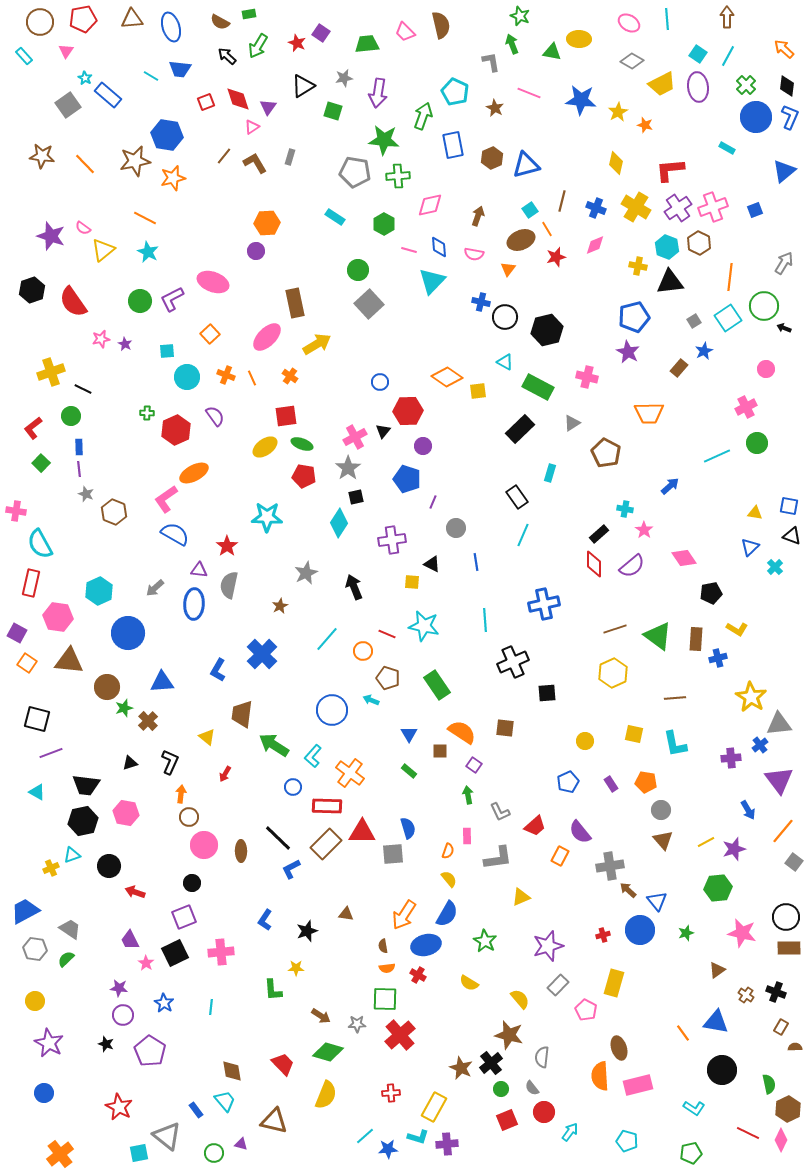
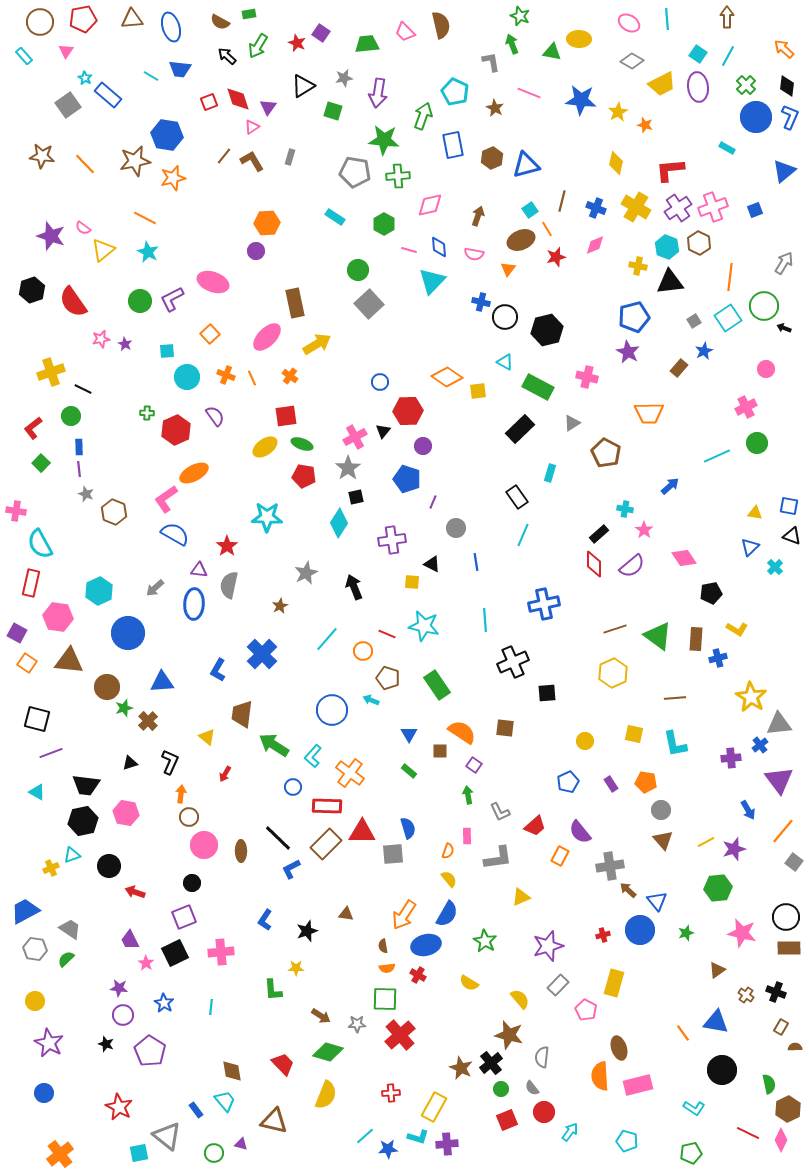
red square at (206, 102): moved 3 px right
brown L-shape at (255, 163): moved 3 px left, 2 px up
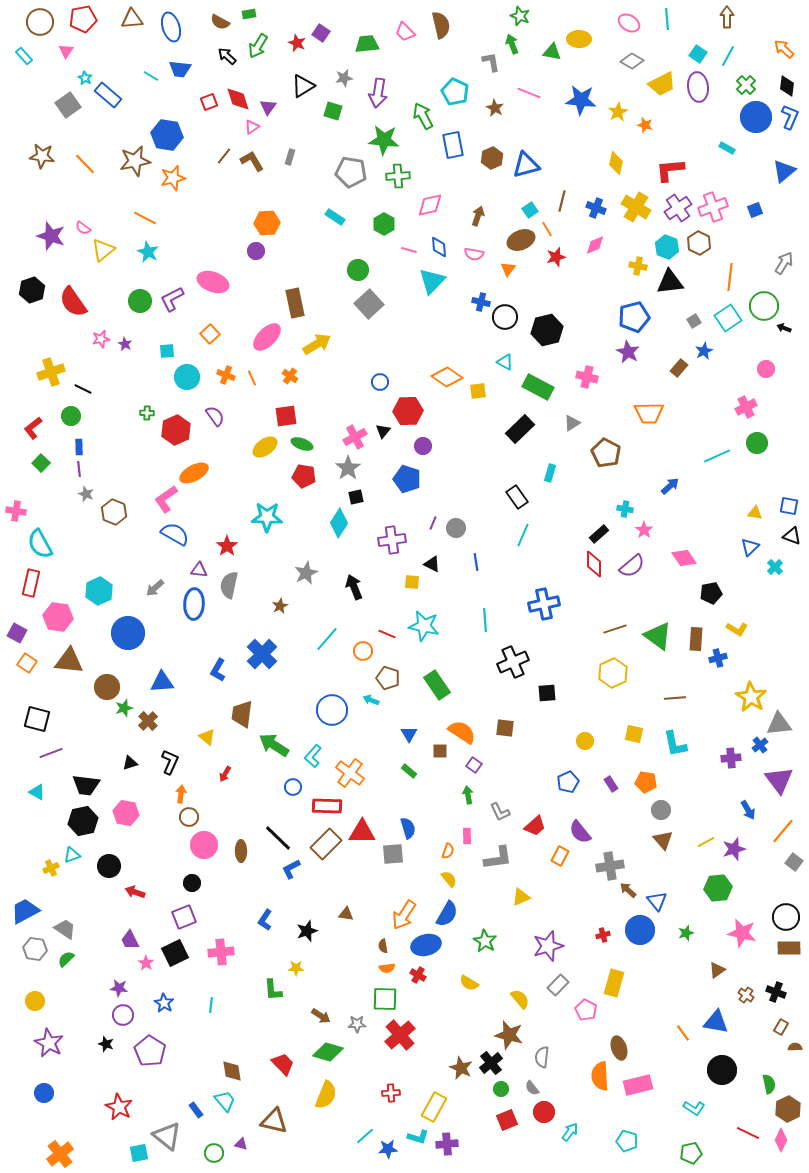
green arrow at (423, 116): rotated 48 degrees counterclockwise
gray pentagon at (355, 172): moved 4 px left
purple line at (433, 502): moved 21 px down
gray trapezoid at (70, 929): moved 5 px left
cyan line at (211, 1007): moved 2 px up
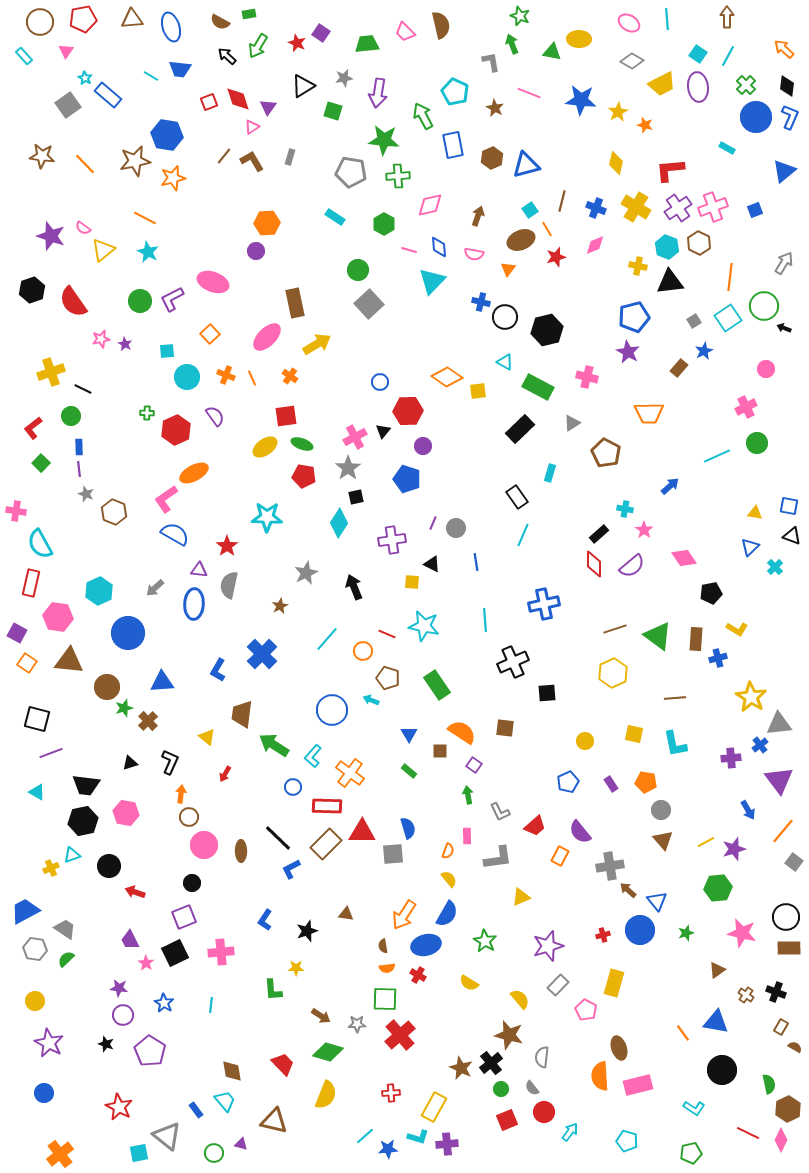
brown semicircle at (795, 1047): rotated 32 degrees clockwise
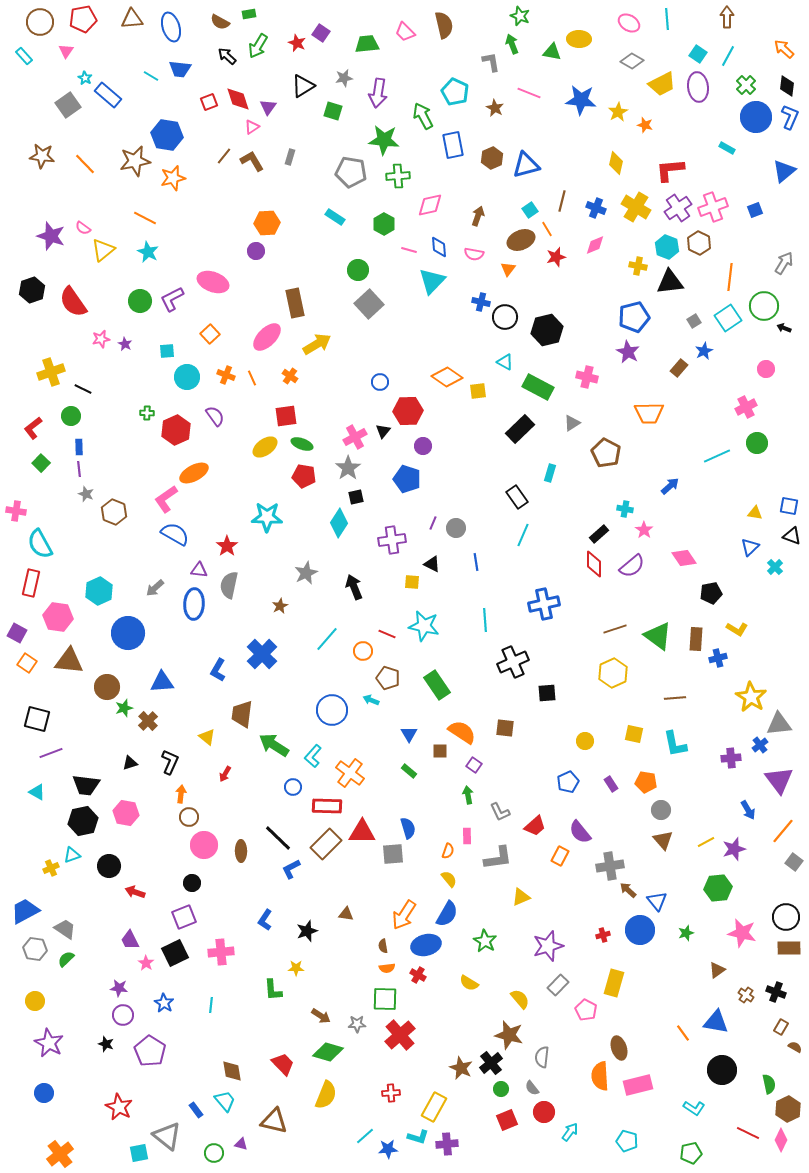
brown semicircle at (441, 25): moved 3 px right
